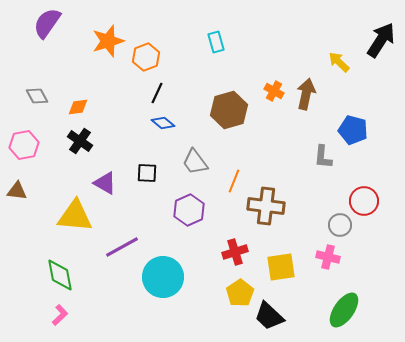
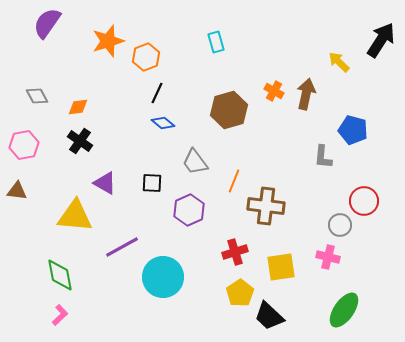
black square: moved 5 px right, 10 px down
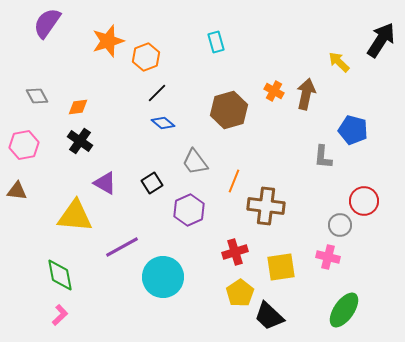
black line: rotated 20 degrees clockwise
black square: rotated 35 degrees counterclockwise
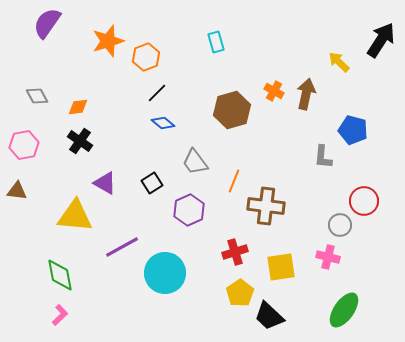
brown hexagon: moved 3 px right
cyan circle: moved 2 px right, 4 px up
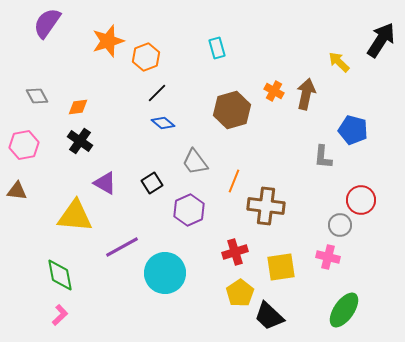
cyan rectangle: moved 1 px right, 6 px down
red circle: moved 3 px left, 1 px up
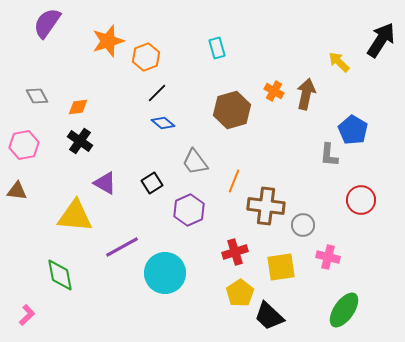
blue pentagon: rotated 16 degrees clockwise
gray L-shape: moved 6 px right, 2 px up
gray circle: moved 37 px left
pink L-shape: moved 33 px left
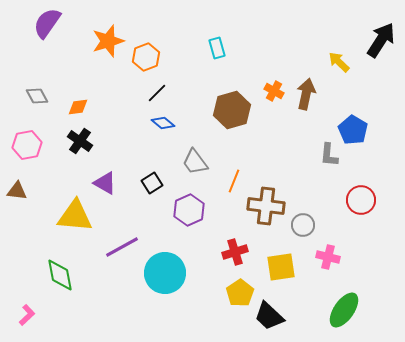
pink hexagon: moved 3 px right
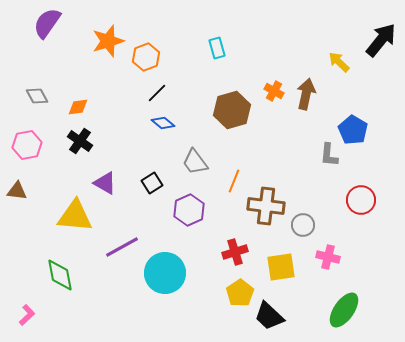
black arrow: rotated 6 degrees clockwise
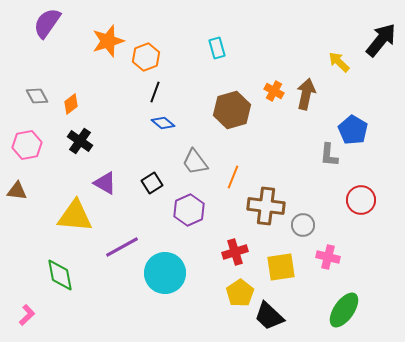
black line: moved 2 px left, 1 px up; rotated 25 degrees counterclockwise
orange diamond: moved 7 px left, 3 px up; rotated 30 degrees counterclockwise
orange line: moved 1 px left, 4 px up
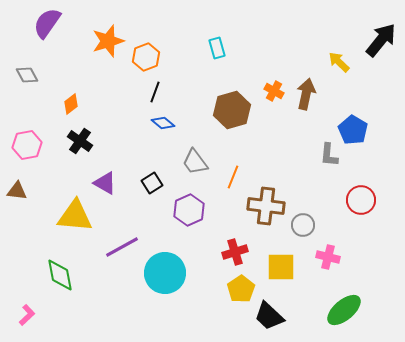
gray diamond: moved 10 px left, 21 px up
yellow square: rotated 8 degrees clockwise
yellow pentagon: moved 1 px right, 4 px up
green ellipse: rotated 15 degrees clockwise
